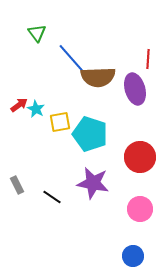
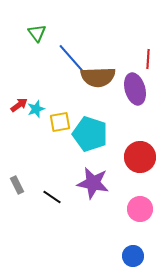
cyan star: rotated 24 degrees clockwise
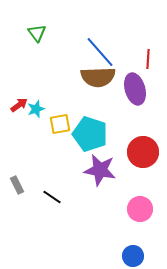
blue line: moved 28 px right, 7 px up
yellow square: moved 2 px down
red circle: moved 3 px right, 5 px up
purple star: moved 7 px right, 13 px up
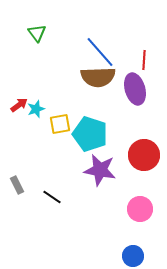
red line: moved 4 px left, 1 px down
red circle: moved 1 px right, 3 px down
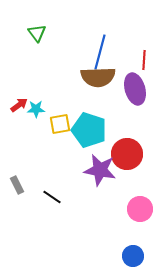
blue line: rotated 56 degrees clockwise
cyan star: rotated 18 degrees clockwise
cyan pentagon: moved 1 px left, 4 px up
red circle: moved 17 px left, 1 px up
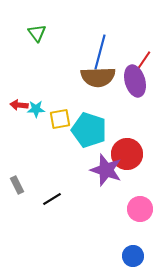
red line: rotated 30 degrees clockwise
purple ellipse: moved 8 px up
red arrow: rotated 138 degrees counterclockwise
yellow square: moved 5 px up
purple star: moved 6 px right; rotated 8 degrees clockwise
black line: moved 2 px down; rotated 66 degrees counterclockwise
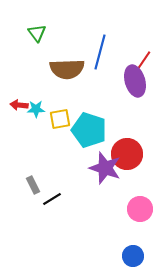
brown semicircle: moved 31 px left, 8 px up
purple star: moved 1 px left, 2 px up
gray rectangle: moved 16 px right
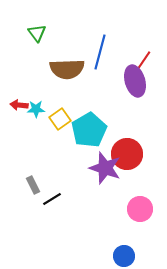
yellow square: rotated 25 degrees counterclockwise
cyan pentagon: rotated 24 degrees clockwise
blue circle: moved 9 px left
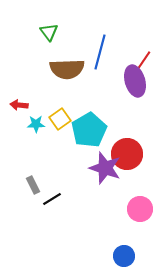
green triangle: moved 12 px right, 1 px up
cyan star: moved 15 px down
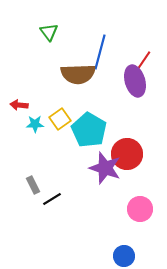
brown semicircle: moved 11 px right, 5 px down
cyan star: moved 1 px left
cyan pentagon: rotated 12 degrees counterclockwise
